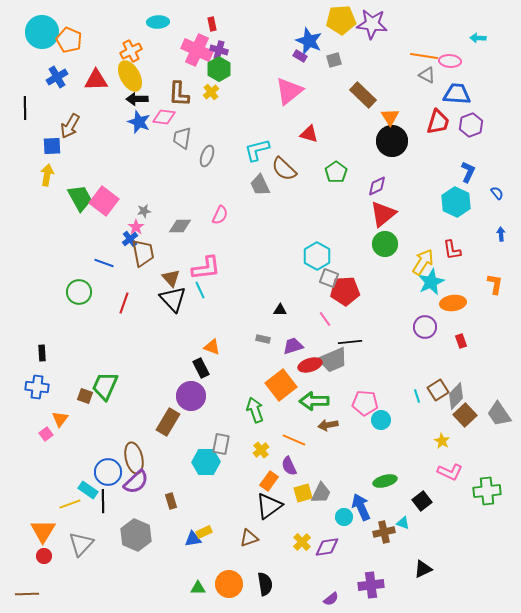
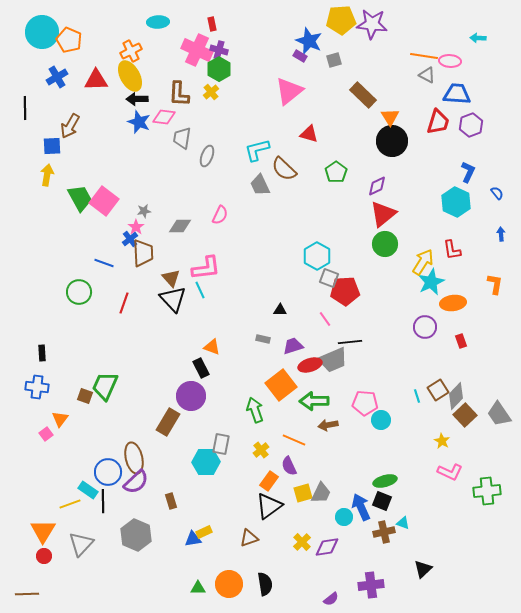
brown trapezoid at (143, 253): rotated 8 degrees clockwise
black square at (422, 501): moved 40 px left; rotated 30 degrees counterclockwise
black triangle at (423, 569): rotated 18 degrees counterclockwise
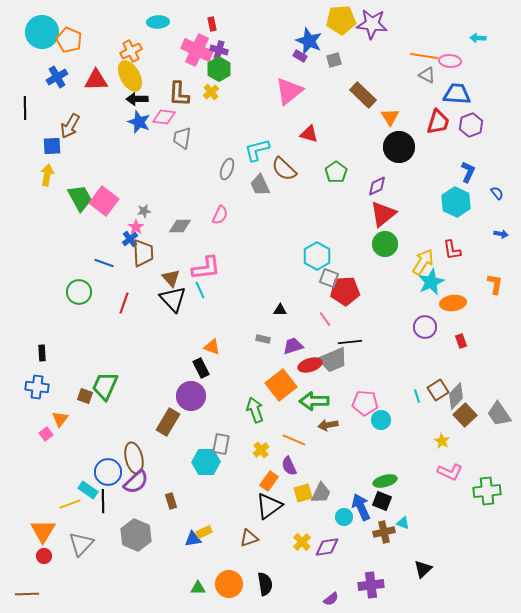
black circle at (392, 141): moved 7 px right, 6 px down
gray ellipse at (207, 156): moved 20 px right, 13 px down
blue arrow at (501, 234): rotated 104 degrees clockwise
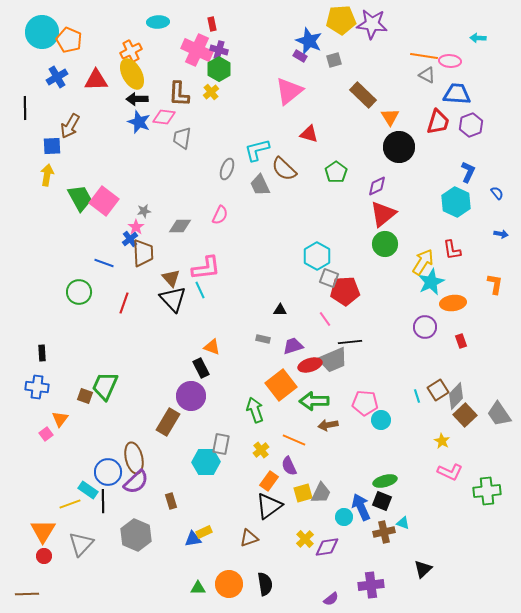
yellow ellipse at (130, 76): moved 2 px right, 2 px up
yellow cross at (302, 542): moved 3 px right, 3 px up
